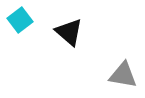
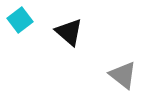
gray triangle: rotated 28 degrees clockwise
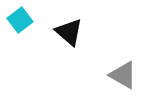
gray triangle: rotated 8 degrees counterclockwise
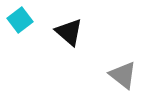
gray triangle: rotated 8 degrees clockwise
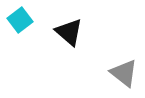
gray triangle: moved 1 px right, 2 px up
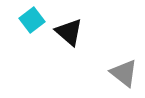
cyan square: moved 12 px right
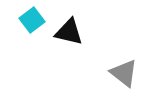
black triangle: rotated 28 degrees counterclockwise
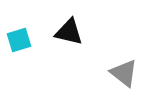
cyan square: moved 13 px left, 20 px down; rotated 20 degrees clockwise
